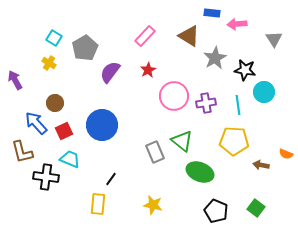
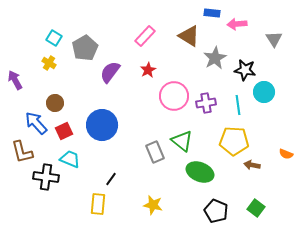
brown arrow: moved 9 px left
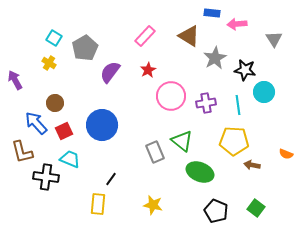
pink circle: moved 3 px left
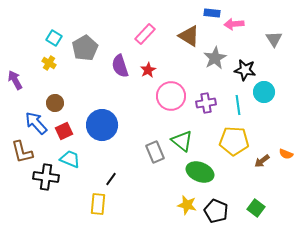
pink arrow: moved 3 px left
pink rectangle: moved 2 px up
purple semicircle: moved 10 px right, 6 px up; rotated 55 degrees counterclockwise
brown arrow: moved 10 px right, 4 px up; rotated 49 degrees counterclockwise
yellow star: moved 34 px right
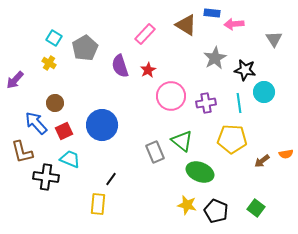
brown triangle: moved 3 px left, 11 px up
purple arrow: rotated 108 degrees counterclockwise
cyan line: moved 1 px right, 2 px up
yellow pentagon: moved 2 px left, 2 px up
orange semicircle: rotated 32 degrees counterclockwise
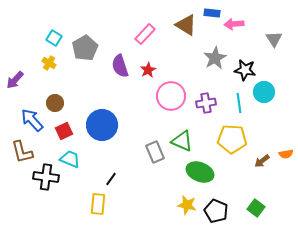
blue arrow: moved 4 px left, 3 px up
green triangle: rotated 15 degrees counterclockwise
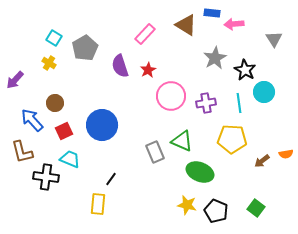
black star: rotated 20 degrees clockwise
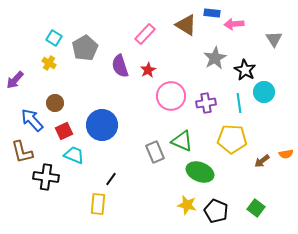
cyan trapezoid: moved 4 px right, 4 px up
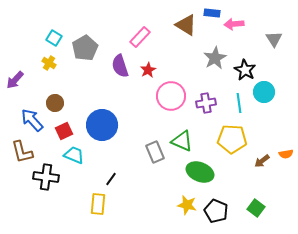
pink rectangle: moved 5 px left, 3 px down
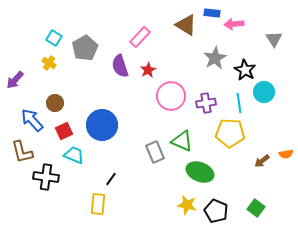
yellow pentagon: moved 2 px left, 6 px up
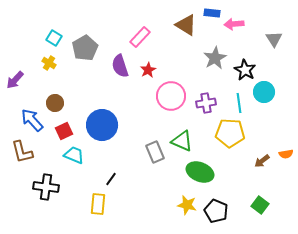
black cross: moved 10 px down
green square: moved 4 px right, 3 px up
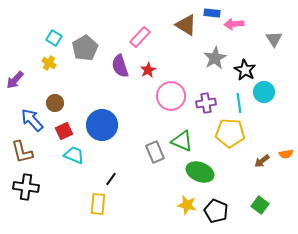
black cross: moved 20 px left
